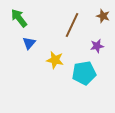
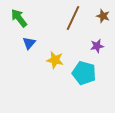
brown line: moved 1 px right, 7 px up
cyan pentagon: rotated 25 degrees clockwise
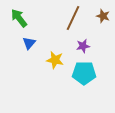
purple star: moved 14 px left
cyan pentagon: rotated 15 degrees counterclockwise
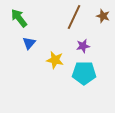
brown line: moved 1 px right, 1 px up
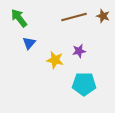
brown line: rotated 50 degrees clockwise
purple star: moved 4 px left, 5 px down
cyan pentagon: moved 11 px down
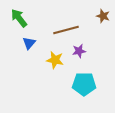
brown line: moved 8 px left, 13 px down
